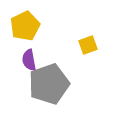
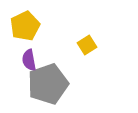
yellow square: moved 1 px left; rotated 12 degrees counterclockwise
gray pentagon: moved 1 px left
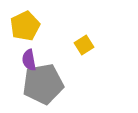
yellow square: moved 3 px left
gray pentagon: moved 5 px left; rotated 9 degrees clockwise
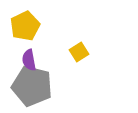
yellow square: moved 5 px left, 7 px down
gray pentagon: moved 11 px left, 2 px down; rotated 24 degrees clockwise
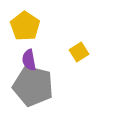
yellow pentagon: rotated 12 degrees counterclockwise
gray pentagon: moved 1 px right
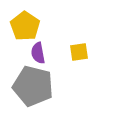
yellow square: rotated 24 degrees clockwise
purple semicircle: moved 9 px right, 7 px up
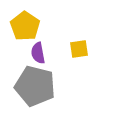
yellow square: moved 3 px up
gray pentagon: moved 2 px right
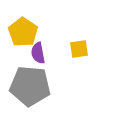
yellow pentagon: moved 2 px left, 6 px down
gray pentagon: moved 5 px left; rotated 9 degrees counterclockwise
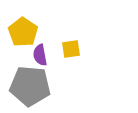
yellow square: moved 8 px left
purple semicircle: moved 2 px right, 2 px down
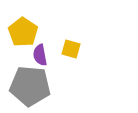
yellow square: rotated 24 degrees clockwise
